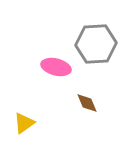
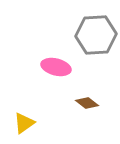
gray hexagon: moved 9 px up
brown diamond: rotated 30 degrees counterclockwise
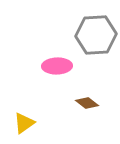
pink ellipse: moved 1 px right, 1 px up; rotated 16 degrees counterclockwise
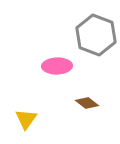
gray hexagon: rotated 24 degrees clockwise
yellow triangle: moved 2 px right, 4 px up; rotated 20 degrees counterclockwise
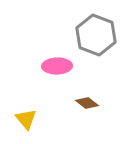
yellow triangle: rotated 15 degrees counterclockwise
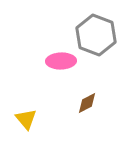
pink ellipse: moved 4 px right, 5 px up
brown diamond: rotated 65 degrees counterclockwise
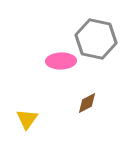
gray hexagon: moved 4 px down; rotated 9 degrees counterclockwise
yellow triangle: moved 1 px right; rotated 15 degrees clockwise
